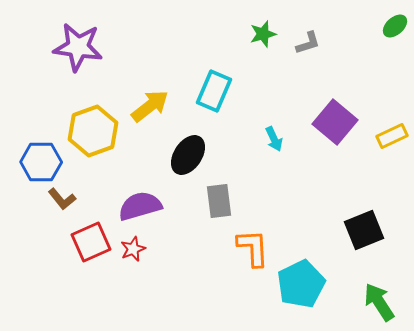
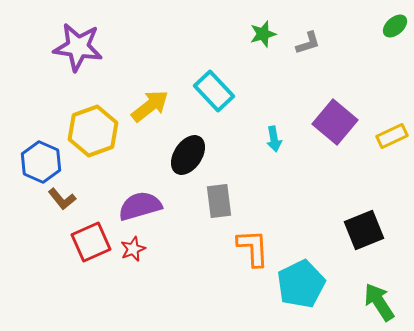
cyan rectangle: rotated 66 degrees counterclockwise
cyan arrow: rotated 15 degrees clockwise
blue hexagon: rotated 24 degrees clockwise
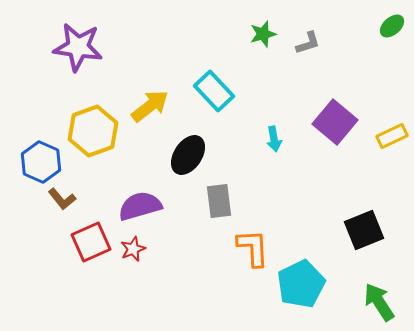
green ellipse: moved 3 px left
